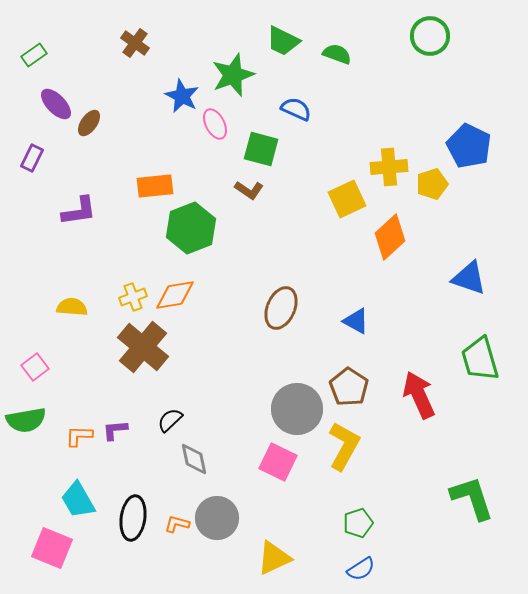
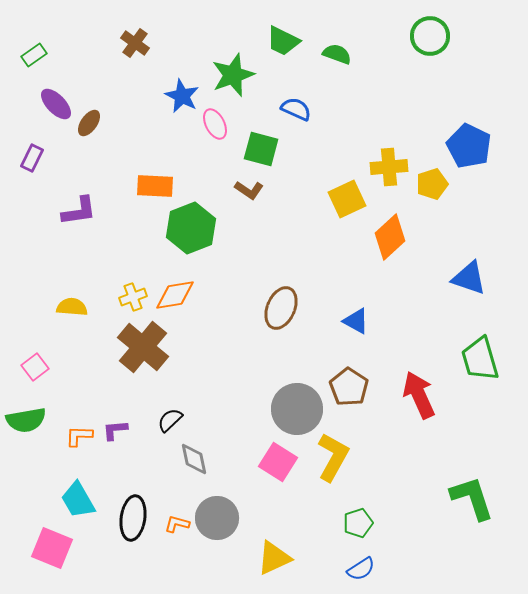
orange rectangle at (155, 186): rotated 9 degrees clockwise
yellow L-shape at (344, 446): moved 11 px left, 11 px down
pink square at (278, 462): rotated 6 degrees clockwise
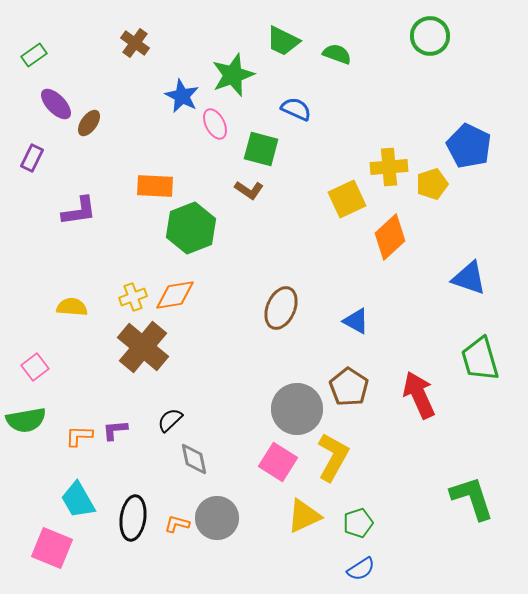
yellow triangle at (274, 558): moved 30 px right, 42 px up
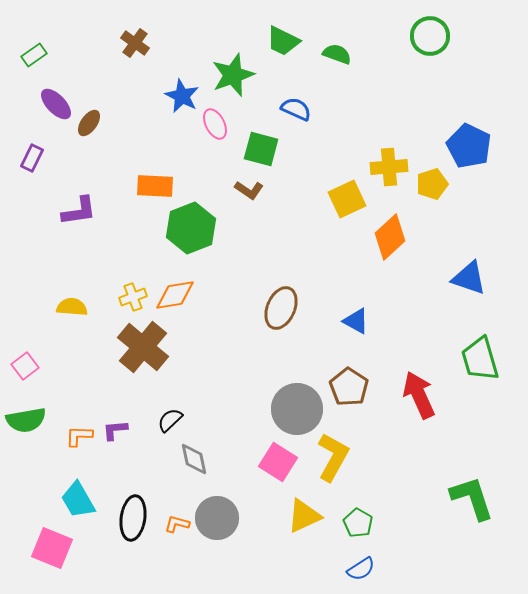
pink square at (35, 367): moved 10 px left, 1 px up
green pentagon at (358, 523): rotated 24 degrees counterclockwise
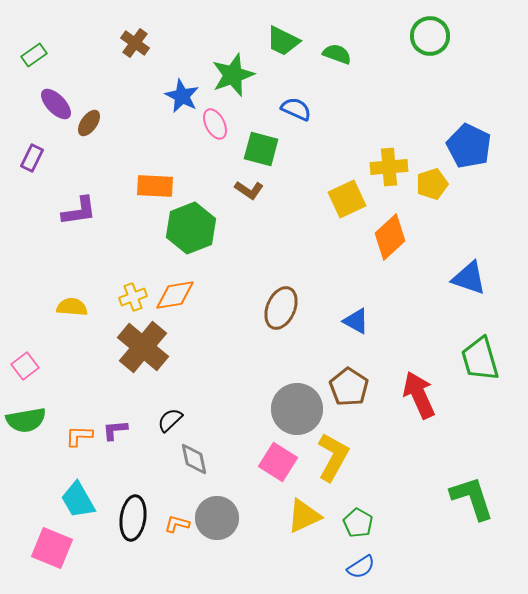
blue semicircle at (361, 569): moved 2 px up
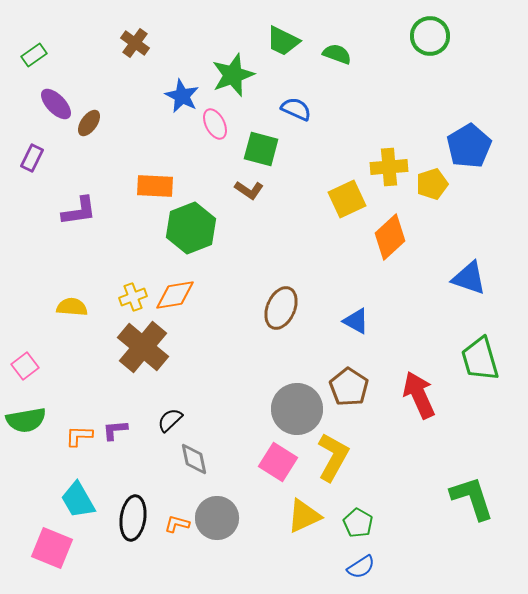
blue pentagon at (469, 146): rotated 15 degrees clockwise
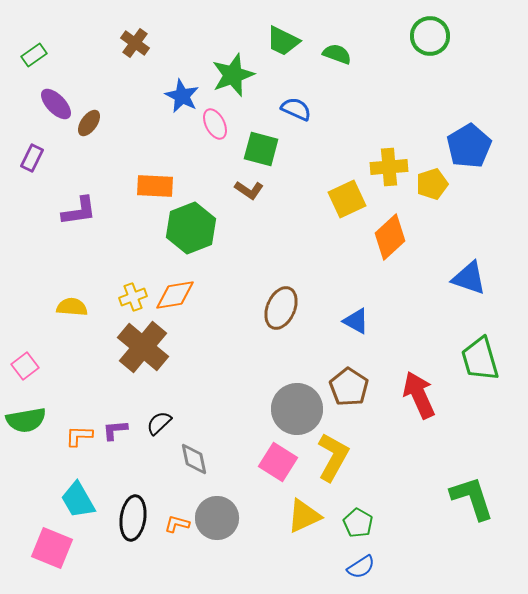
black semicircle at (170, 420): moved 11 px left, 3 px down
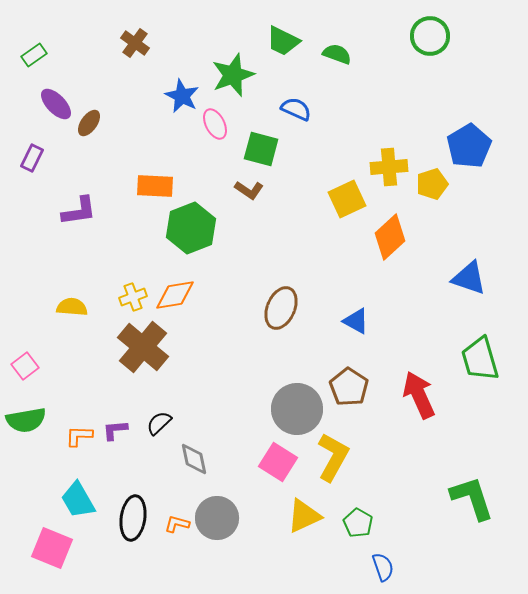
blue semicircle at (361, 567): moved 22 px right; rotated 76 degrees counterclockwise
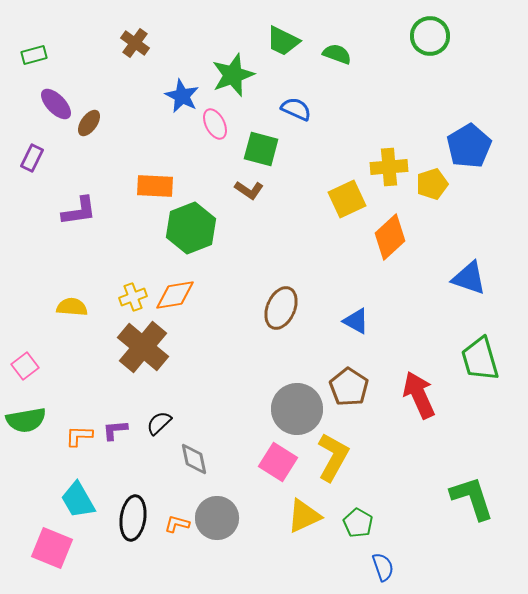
green rectangle at (34, 55): rotated 20 degrees clockwise
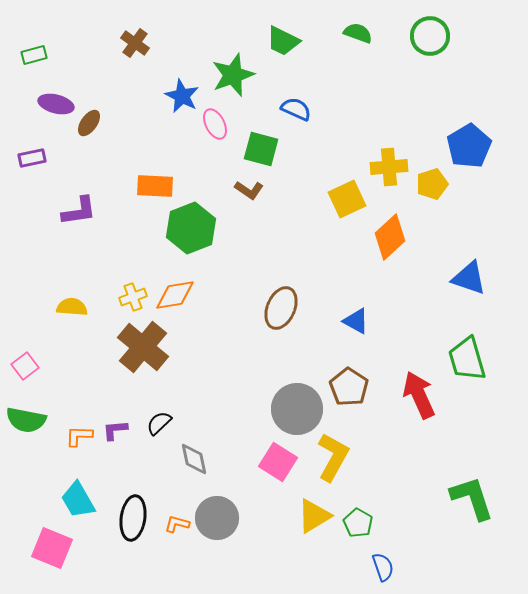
green semicircle at (337, 54): moved 21 px right, 21 px up
purple ellipse at (56, 104): rotated 32 degrees counterclockwise
purple rectangle at (32, 158): rotated 52 degrees clockwise
green trapezoid at (480, 359): moved 13 px left
green semicircle at (26, 420): rotated 21 degrees clockwise
yellow triangle at (304, 516): moved 10 px right; rotated 6 degrees counterclockwise
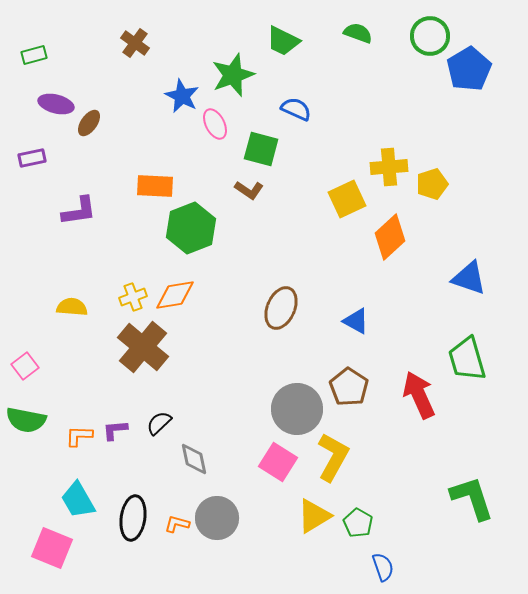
blue pentagon at (469, 146): moved 77 px up
